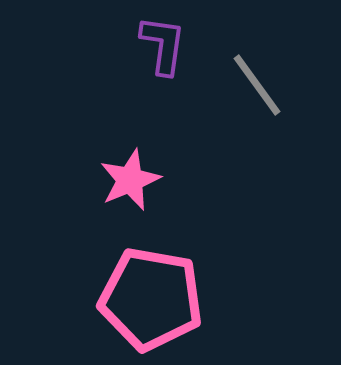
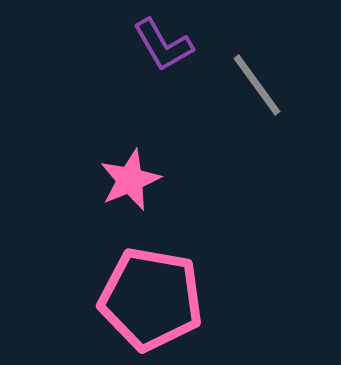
purple L-shape: rotated 142 degrees clockwise
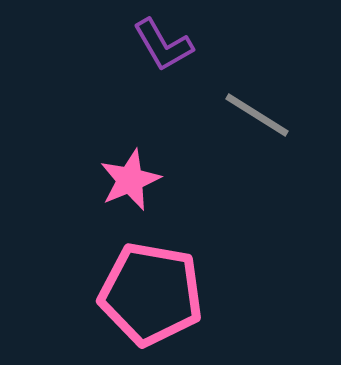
gray line: moved 30 px down; rotated 22 degrees counterclockwise
pink pentagon: moved 5 px up
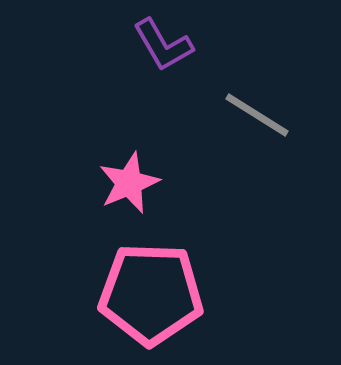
pink star: moved 1 px left, 3 px down
pink pentagon: rotated 8 degrees counterclockwise
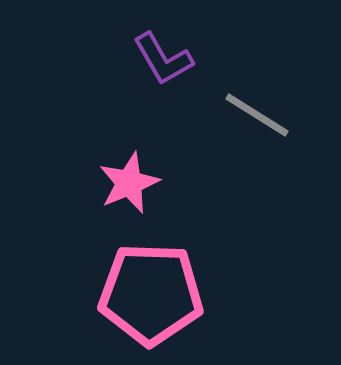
purple L-shape: moved 14 px down
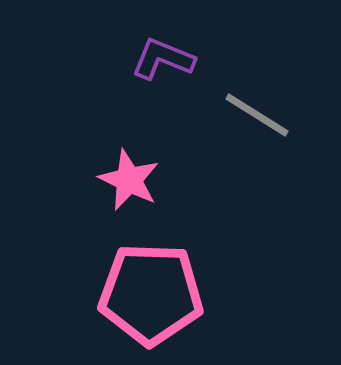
purple L-shape: rotated 142 degrees clockwise
pink star: moved 3 px up; rotated 24 degrees counterclockwise
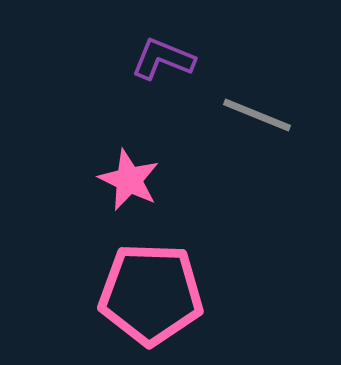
gray line: rotated 10 degrees counterclockwise
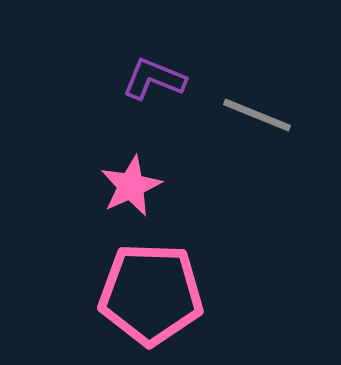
purple L-shape: moved 9 px left, 20 px down
pink star: moved 2 px right, 6 px down; rotated 22 degrees clockwise
